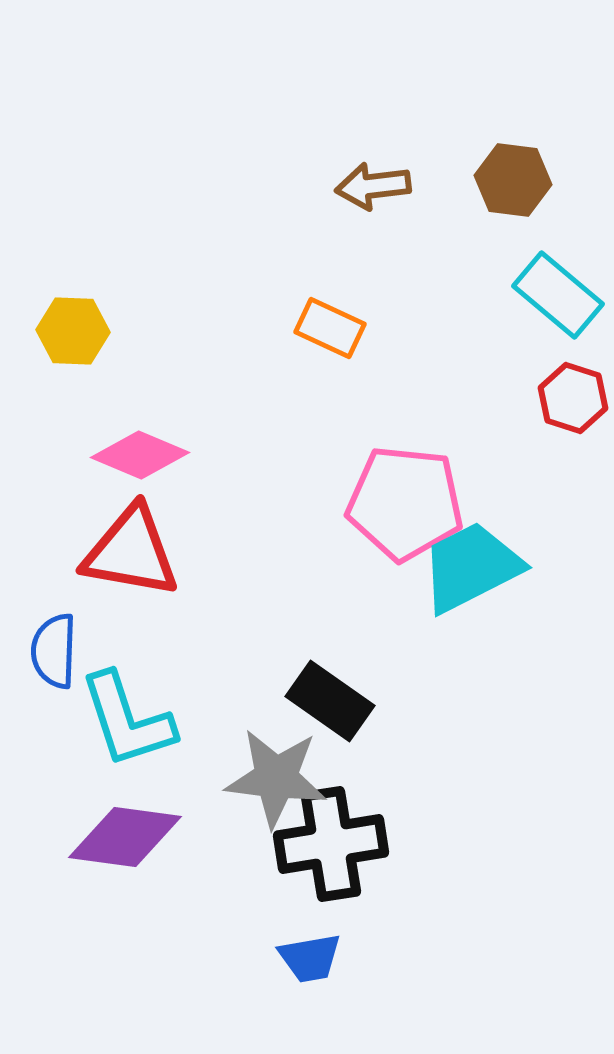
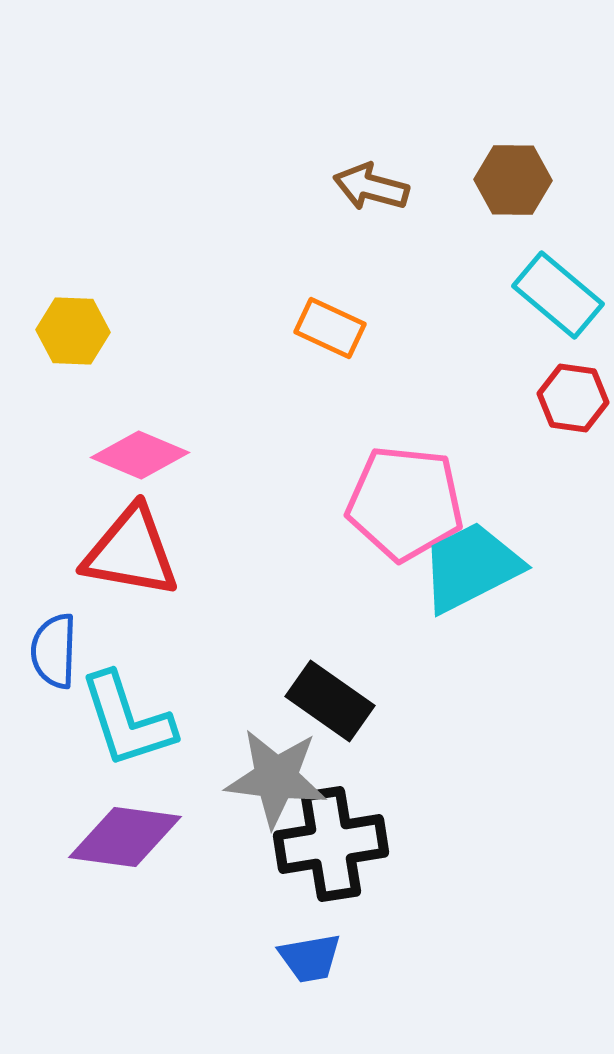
brown hexagon: rotated 6 degrees counterclockwise
brown arrow: moved 2 px left, 1 px down; rotated 22 degrees clockwise
red hexagon: rotated 10 degrees counterclockwise
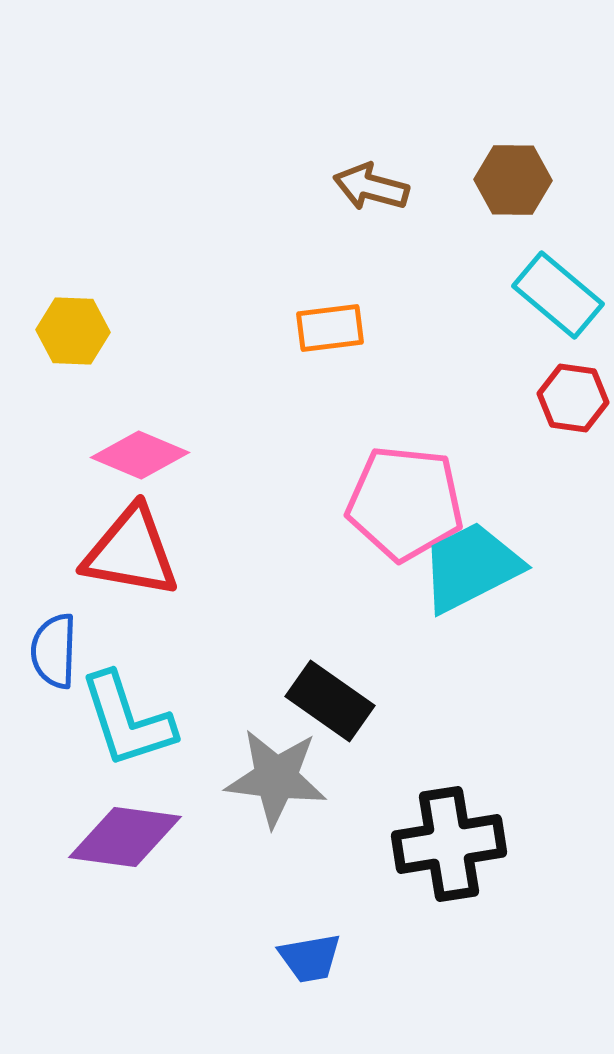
orange rectangle: rotated 32 degrees counterclockwise
black cross: moved 118 px right
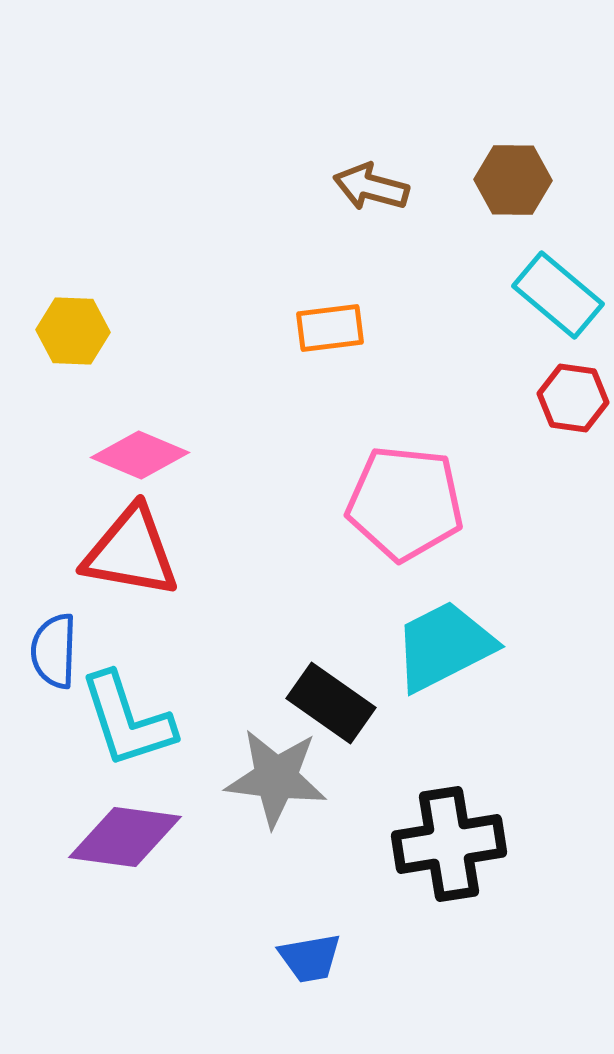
cyan trapezoid: moved 27 px left, 79 px down
black rectangle: moved 1 px right, 2 px down
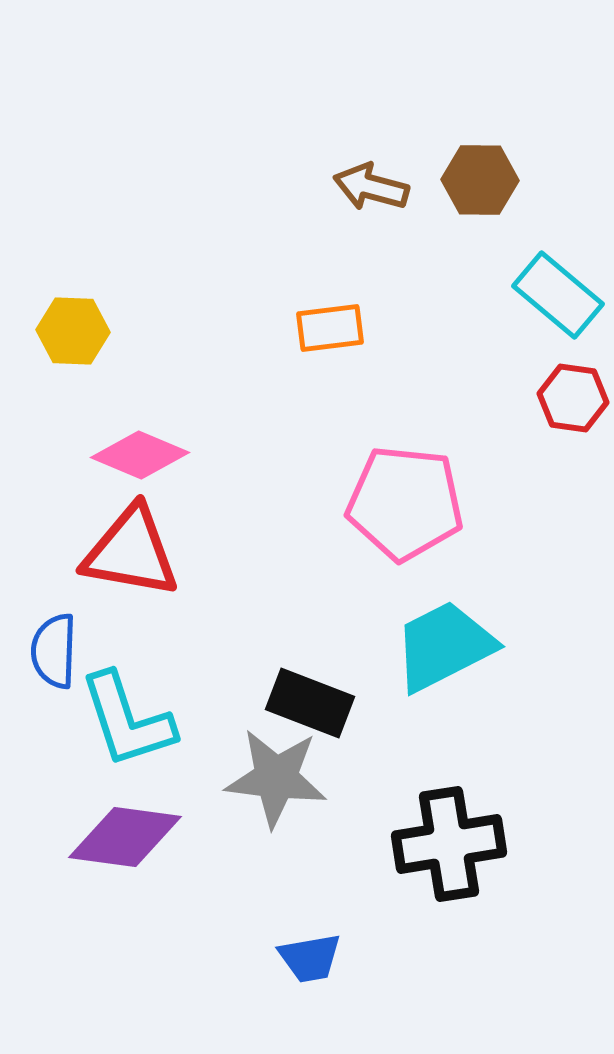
brown hexagon: moved 33 px left
black rectangle: moved 21 px left; rotated 14 degrees counterclockwise
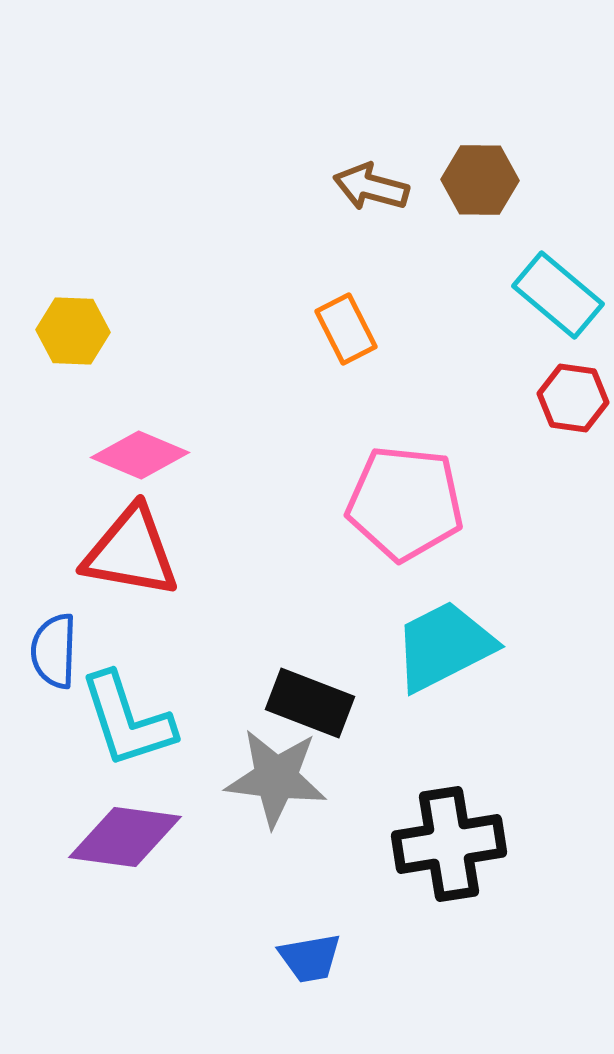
orange rectangle: moved 16 px right, 1 px down; rotated 70 degrees clockwise
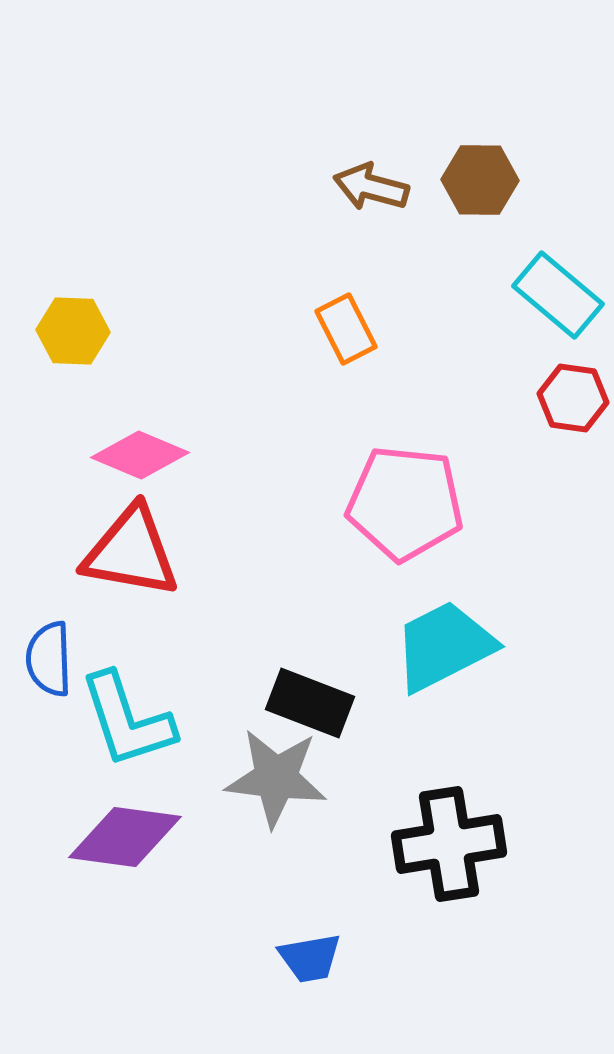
blue semicircle: moved 5 px left, 8 px down; rotated 4 degrees counterclockwise
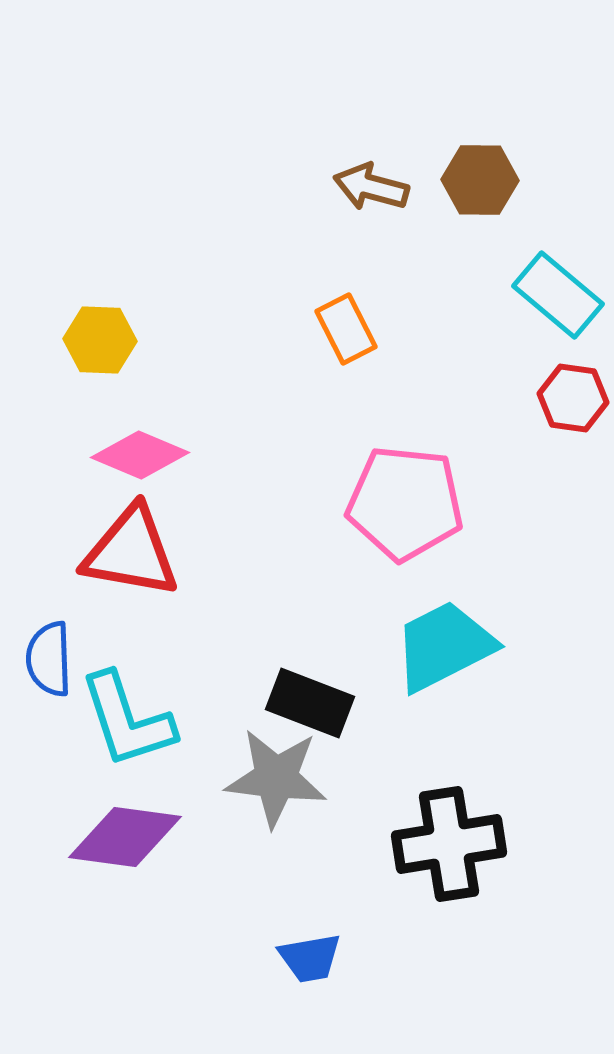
yellow hexagon: moved 27 px right, 9 px down
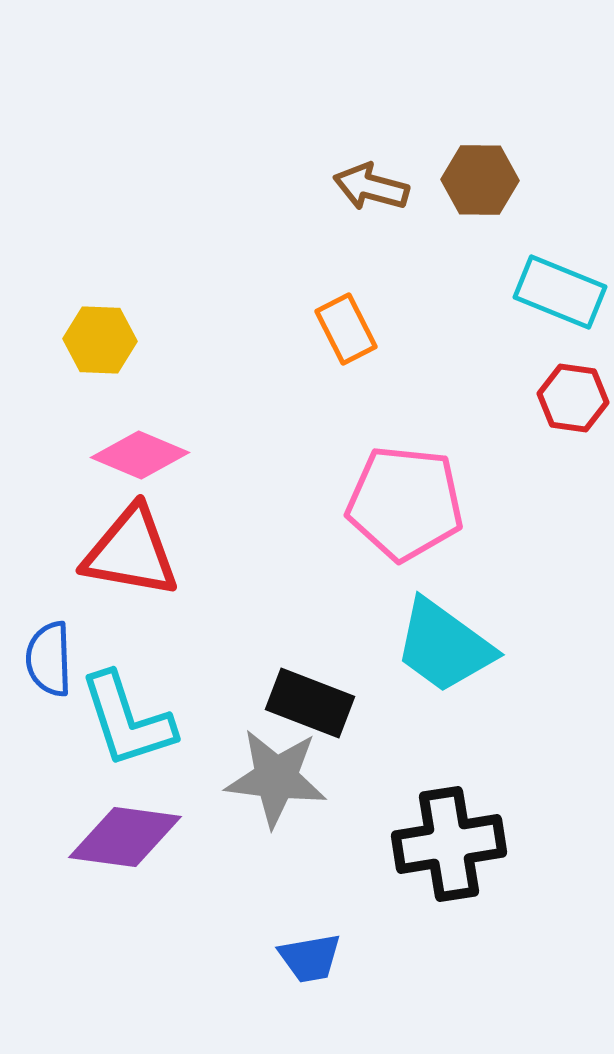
cyan rectangle: moved 2 px right, 3 px up; rotated 18 degrees counterclockwise
cyan trapezoid: rotated 117 degrees counterclockwise
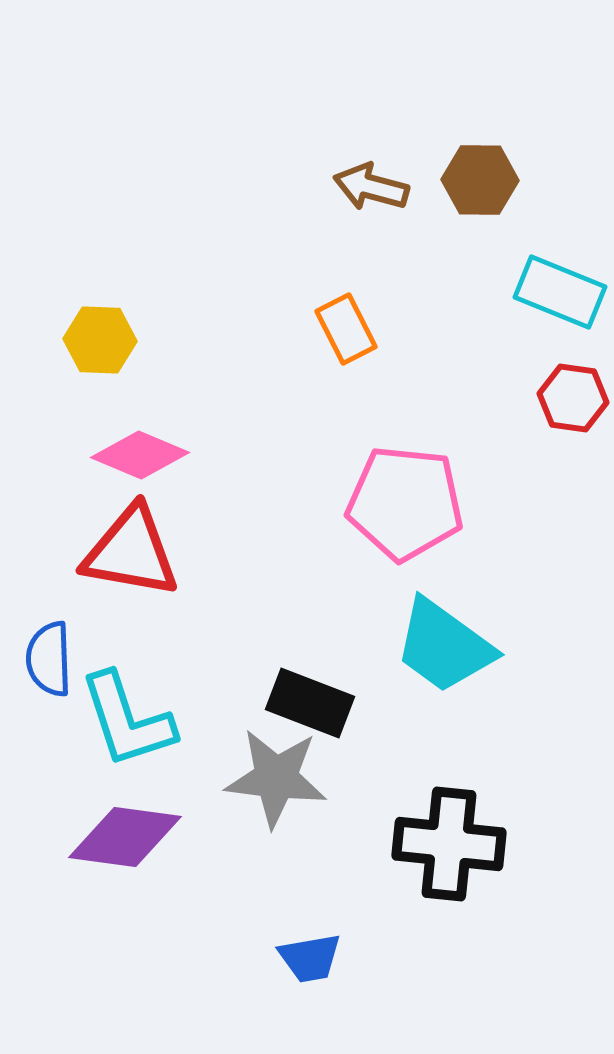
black cross: rotated 15 degrees clockwise
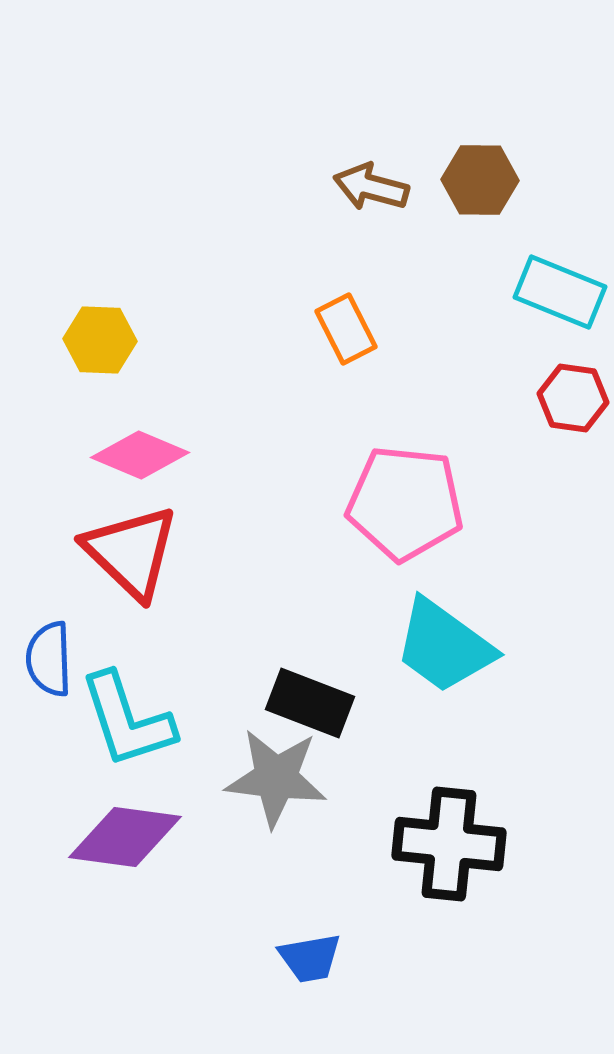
red triangle: rotated 34 degrees clockwise
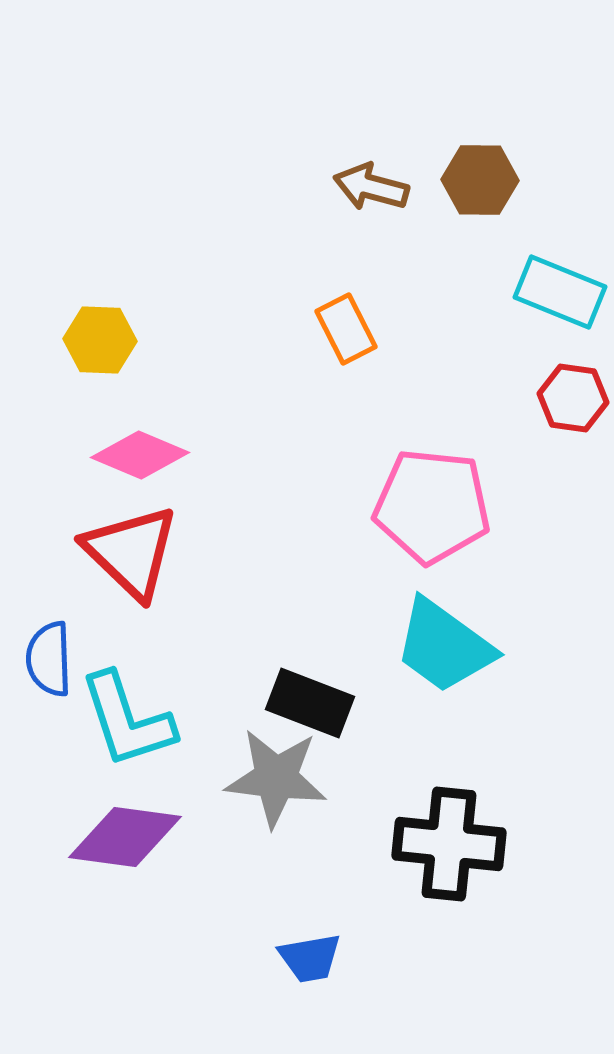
pink pentagon: moved 27 px right, 3 px down
